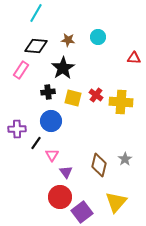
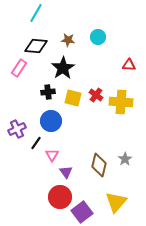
red triangle: moved 5 px left, 7 px down
pink rectangle: moved 2 px left, 2 px up
purple cross: rotated 24 degrees counterclockwise
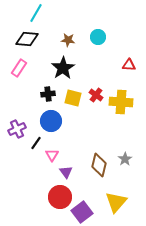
black diamond: moved 9 px left, 7 px up
black cross: moved 2 px down
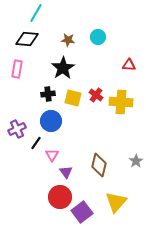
pink rectangle: moved 2 px left, 1 px down; rotated 24 degrees counterclockwise
gray star: moved 11 px right, 2 px down
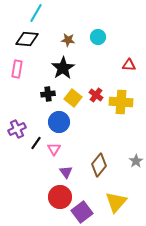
yellow square: rotated 24 degrees clockwise
blue circle: moved 8 px right, 1 px down
pink triangle: moved 2 px right, 6 px up
brown diamond: rotated 25 degrees clockwise
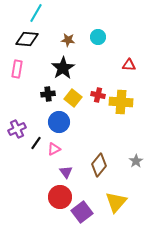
red cross: moved 2 px right; rotated 24 degrees counterclockwise
pink triangle: rotated 32 degrees clockwise
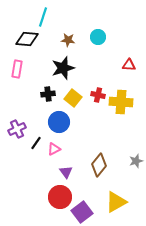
cyan line: moved 7 px right, 4 px down; rotated 12 degrees counterclockwise
black star: rotated 15 degrees clockwise
gray star: rotated 16 degrees clockwise
yellow triangle: rotated 20 degrees clockwise
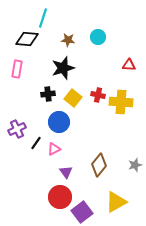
cyan line: moved 1 px down
gray star: moved 1 px left, 4 px down
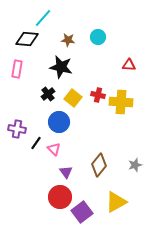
cyan line: rotated 24 degrees clockwise
black star: moved 2 px left, 1 px up; rotated 30 degrees clockwise
black cross: rotated 32 degrees counterclockwise
purple cross: rotated 36 degrees clockwise
pink triangle: rotated 48 degrees counterclockwise
